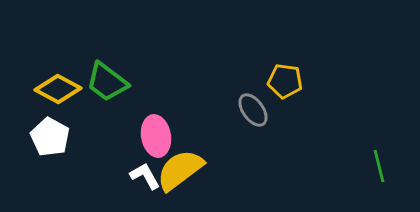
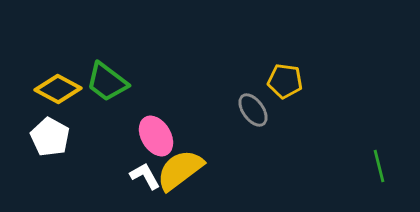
pink ellipse: rotated 21 degrees counterclockwise
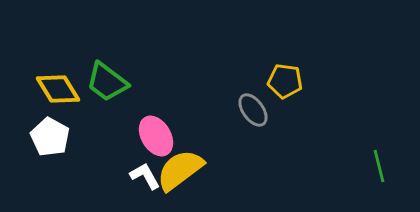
yellow diamond: rotated 30 degrees clockwise
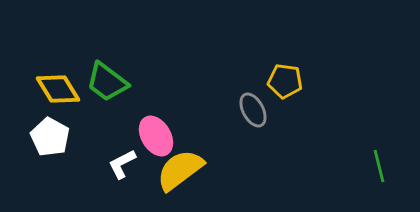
gray ellipse: rotated 8 degrees clockwise
white L-shape: moved 23 px left, 12 px up; rotated 88 degrees counterclockwise
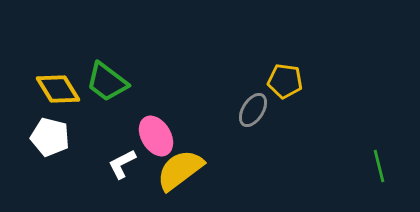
gray ellipse: rotated 60 degrees clockwise
white pentagon: rotated 15 degrees counterclockwise
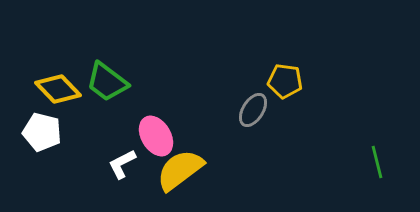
yellow diamond: rotated 12 degrees counterclockwise
white pentagon: moved 8 px left, 5 px up
green line: moved 2 px left, 4 px up
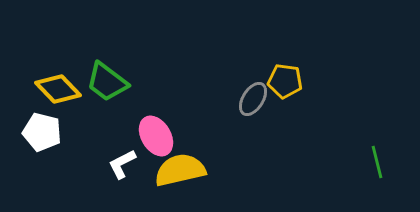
gray ellipse: moved 11 px up
yellow semicircle: rotated 24 degrees clockwise
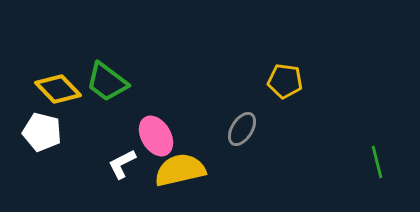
gray ellipse: moved 11 px left, 30 px down
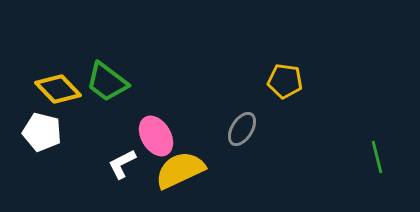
green line: moved 5 px up
yellow semicircle: rotated 12 degrees counterclockwise
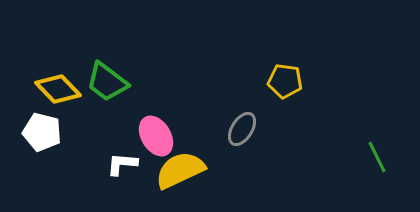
green line: rotated 12 degrees counterclockwise
white L-shape: rotated 32 degrees clockwise
